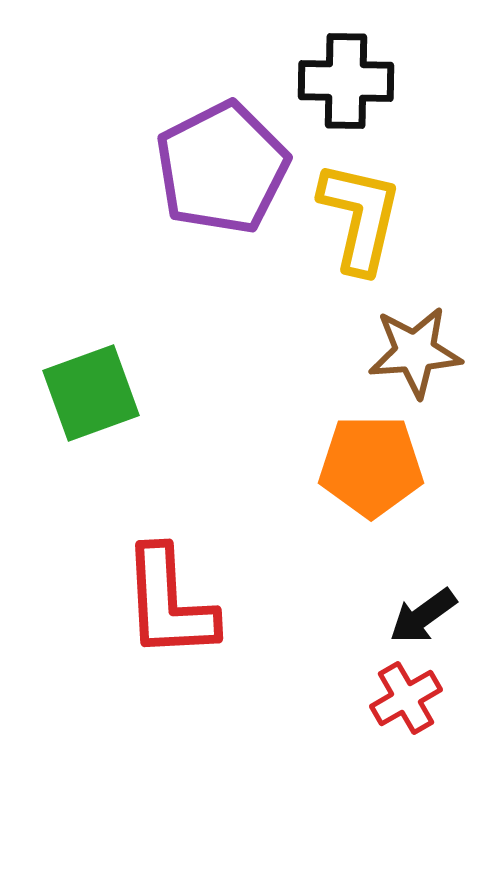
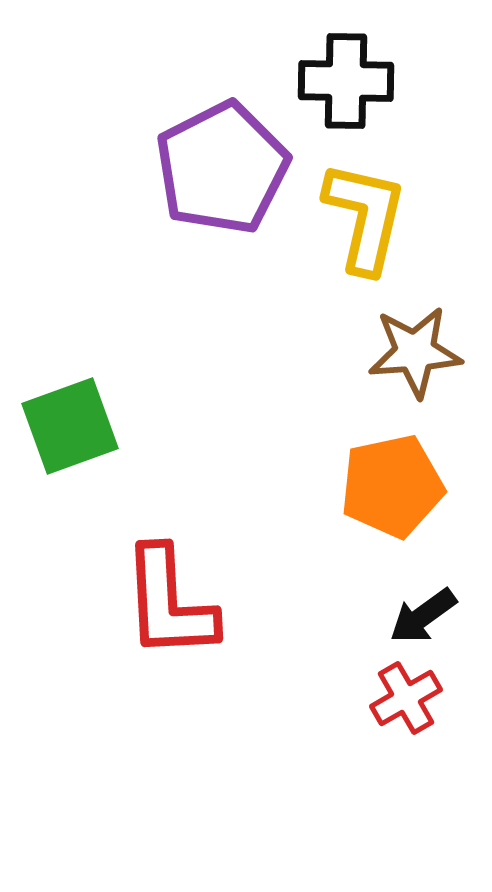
yellow L-shape: moved 5 px right
green square: moved 21 px left, 33 px down
orange pentagon: moved 21 px right, 20 px down; rotated 12 degrees counterclockwise
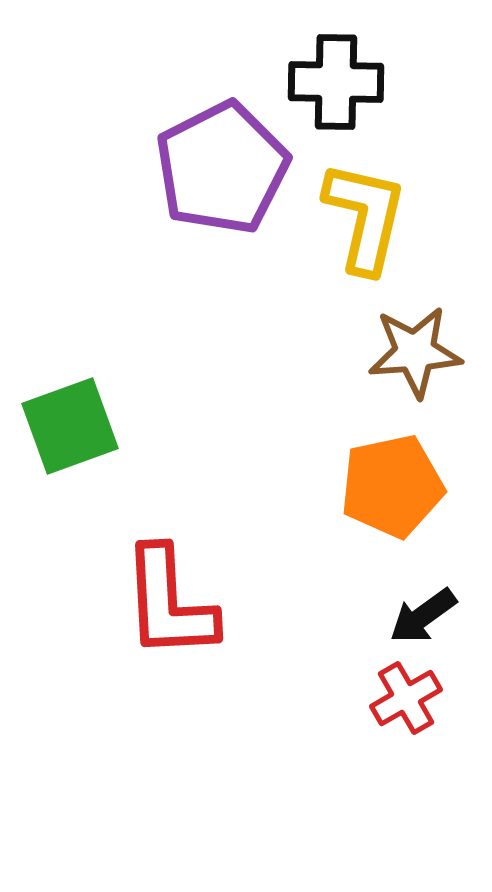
black cross: moved 10 px left, 1 px down
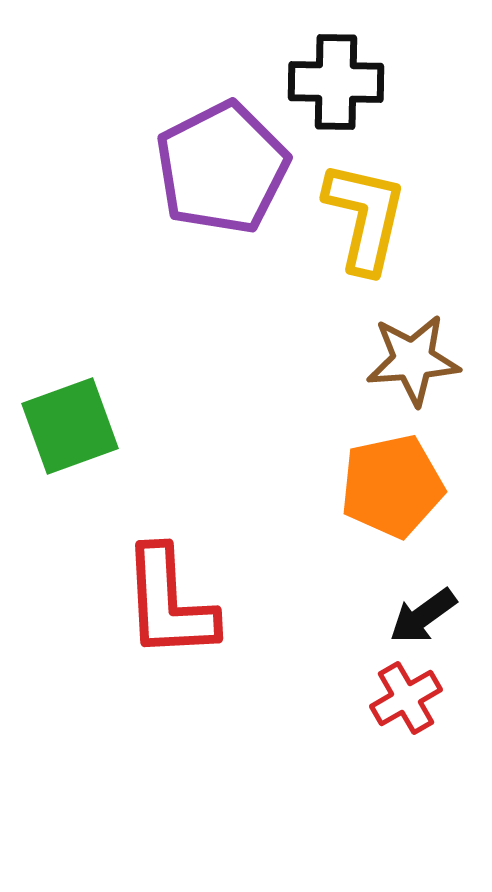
brown star: moved 2 px left, 8 px down
